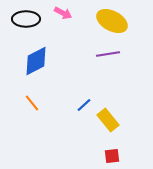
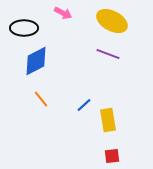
black ellipse: moved 2 px left, 9 px down
purple line: rotated 30 degrees clockwise
orange line: moved 9 px right, 4 px up
yellow rectangle: rotated 30 degrees clockwise
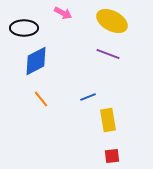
blue line: moved 4 px right, 8 px up; rotated 21 degrees clockwise
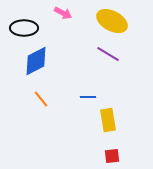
purple line: rotated 10 degrees clockwise
blue line: rotated 21 degrees clockwise
